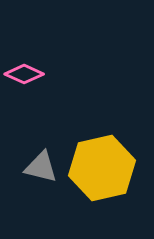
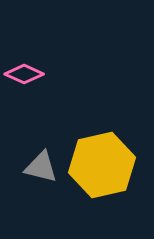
yellow hexagon: moved 3 px up
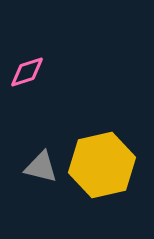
pink diamond: moved 3 px right, 2 px up; rotated 42 degrees counterclockwise
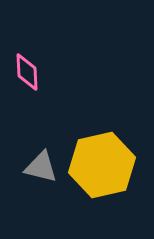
pink diamond: rotated 75 degrees counterclockwise
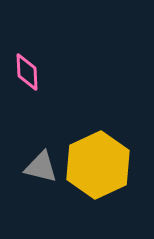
yellow hexagon: moved 4 px left; rotated 12 degrees counterclockwise
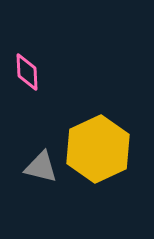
yellow hexagon: moved 16 px up
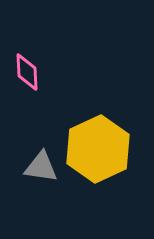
gray triangle: rotated 6 degrees counterclockwise
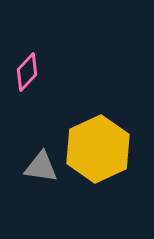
pink diamond: rotated 45 degrees clockwise
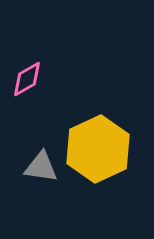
pink diamond: moved 7 px down; rotated 18 degrees clockwise
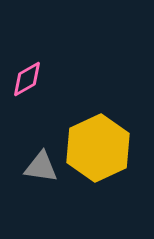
yellow hexagon: moved 1 px up
